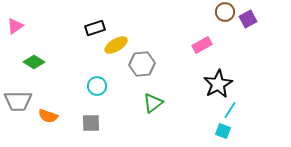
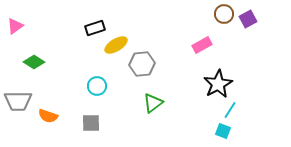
brown circle: moved 1 px left, 2 px down
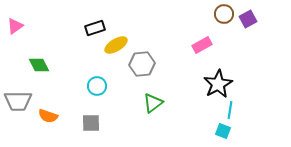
green diamond: moved 5 px right, 3 px down; rotated 30 degrees clockwise
cyan line: rotated 24 degrees counterclockwise
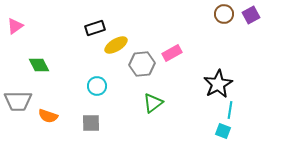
purple square: moved 3 px right, 4 px up
pink rectangle: moved 30 px left, 8 px down
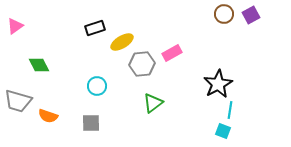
yellow ellipse: moved 6 px right, 3 px up
gray trapezoid: rotated 16 degrees clockwise
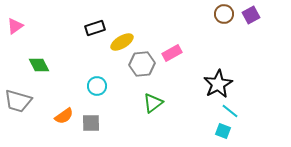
cyan line: moved 1 px down; rotated 60 degrees counterclockwise
orange semicircle: moved 16 px right; rotated 54 degrees counterclockwise
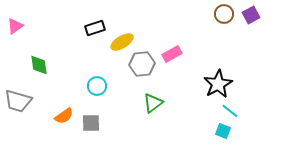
pink rectangle: moved 1 px down
green diamond: rotated 20 degrees clockwise
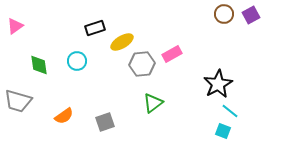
cyan circle: moved 20 px left, 25 px up
gray square: moved 14 px right, 1 px up; rotated 18 degrees counterclockwise
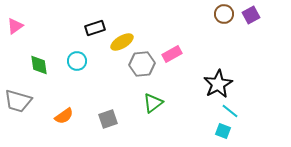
gray square: moved 3 px right, 3 px up
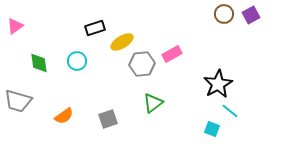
green diamond: moved 2 px up
cyan square: moved 11 px left, 2 px up
